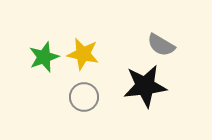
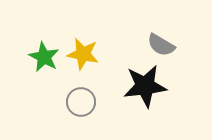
green star: rotated 24 degrees counterclockwise
gray circle: moved 3 px left, 5 px down
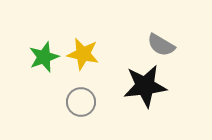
green star: rotated 24 degrees clockwise
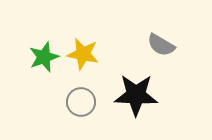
black star: moved 9 px left, 9 px down; rotated 9 degrees clockwise
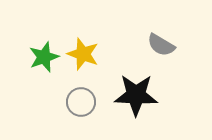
yellow star: rotated 8 degrees clockwise
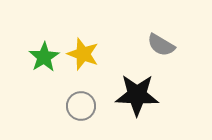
green star: rotated 12 degrees counterclockwise
black star: moved 1 px right
gray circle: moved 4 px down
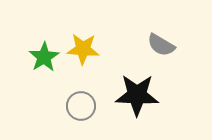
yellow star: moved 5 px up; rotated 16 degrees counterclockwise
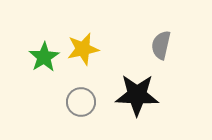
gray semicircle: rotated 72 degrees clockwise
yellow star: rotated 16 degrees counterclockwise
gray circle: moved 4 px up
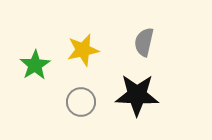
gray semicircle: moved 17 px left, 3 px up
yellow star: moved 1 px down
green star: moved 9 px left, 8 px down
